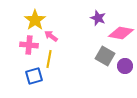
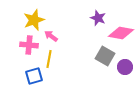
yellow star: moved 1 px left; rotated 15 degrees clockwise
purple circle: moved 1 px down
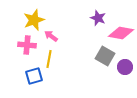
pink cross: moved 2 px left
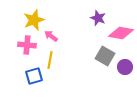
yellow line: moved 1 px right, 1 px down
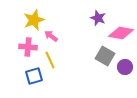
pink cross: moved 1 px right, 2 px down
yellow line: rotated 36 degrees counterclockwise
